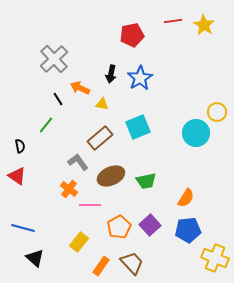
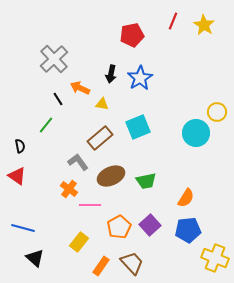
red line: rotated 60 degrees counterclockwise
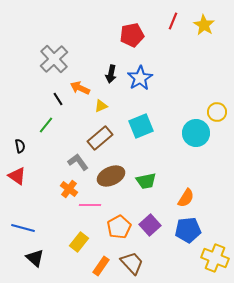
yellow triangle: moved 1 px left, 2 px down; rotated 32 degrees counterclockwise
cyan square: moved 3 px right, 1 px up
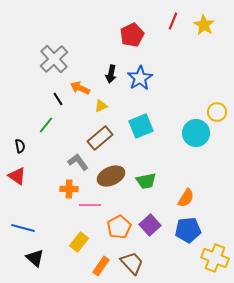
red pentagon: rotated 15 degrees counterclockwise
orange cross: rotated 36 degrees counterclockwise
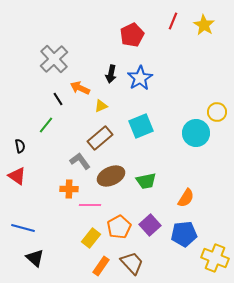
gray L-shape: moved 2 px right, 1 px up
blue pentagon: moved 4 px left, 4 px down
yellow rectangle: moved 12 px right, 4 px up
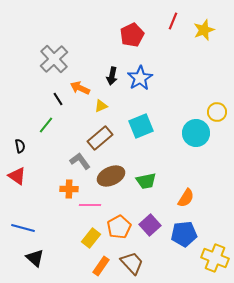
yellow star: moved 5 px down; rotated 20 degrees clockwise
black arrow: moved 1 px right, 2 px down
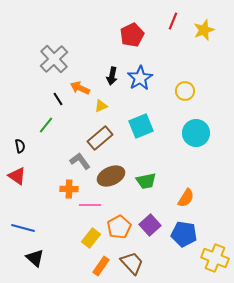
yellow circle: moved 32 px left, 21 px up
blue pentagon: rotated 15 degrees clockwise
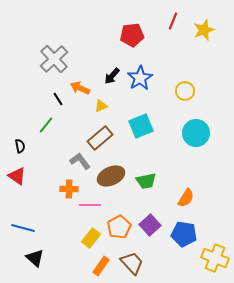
red pentagon: rotated 20 degrees clockwise
black arrow: rotated 30 degrees clockwise
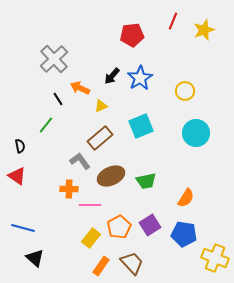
purple square: rotated 10 degrees clockwise
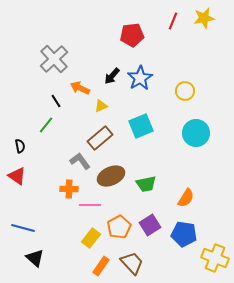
yellow star: moved 12 px up; rotated 10 degrees clockwise
black line: moved 2 px left, 2 px down
green trapezoid: moved 3 px down
